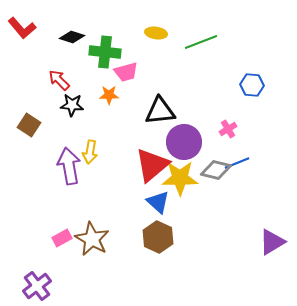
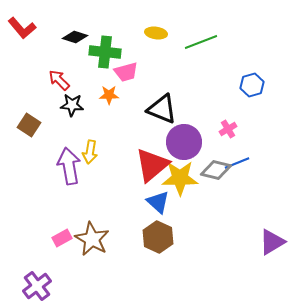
black diamond: moved 3 px right
blue hexagon: rotated 20 degrees counterclockwise
black triangle: moved 2 px right, 2 px up; rotated 28 degrees clockwise
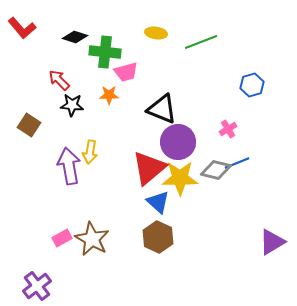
purple circle: moved 6 px left
red triangle: moved 3 px left, 3 px down
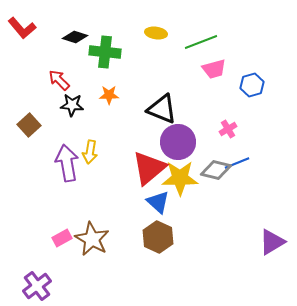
pink trapezoid: moved 88 px right, 3 px up
brown square: rotated 15 degrees clockwise
purple arrow: moved 2 px left, 3 px up
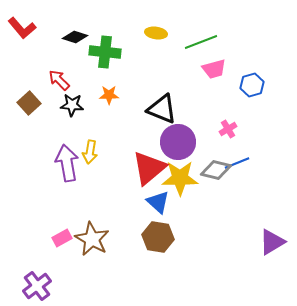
brown square: moved 22 px up
brown hexagon: rotated 16 degrees counterclockwise
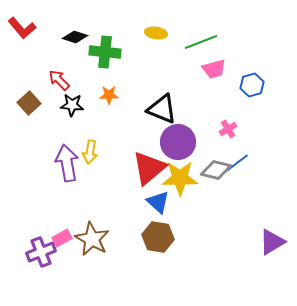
blue line: rotated 15 degrees counterclockwise
purple cross: moved 4 px right, 34 px up; rotated 16 degrees clockwise
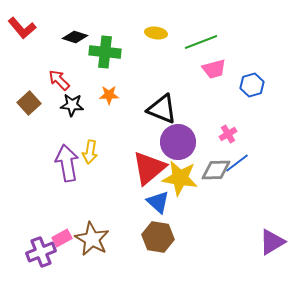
pink cross: moved 5 px down
gray diamond: rotated 16 degrees counterclockwise
yellow star: rotated 9 degrees clockwise
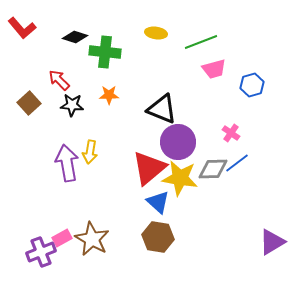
pink cross: moved 3 px right, 1 px up; rotated 24 degrees counterclockwise
gray diamond: moved 3 px left, 1 px up
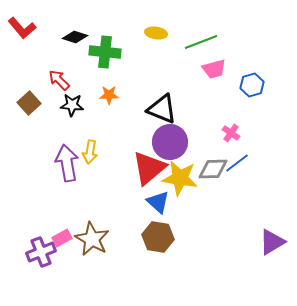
purple circle: moved 8 px left
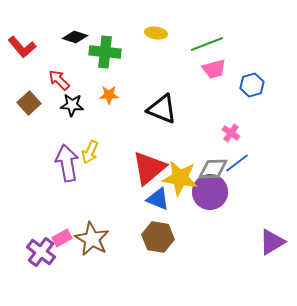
red L-shape: moved 19 px down
green line: moved 6 px right, 2 px down
purple circle: moved 40 px right, 50 px down
yellow arrow: rotated 15 degrees clockwise
blue triangle: moved 3 px up; rotated 20 degrees counterclockwise
purple cross: rotated 32 degrees counterclockwise
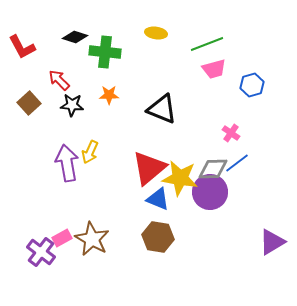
red L-shape: rotated 12 degrees clockwise
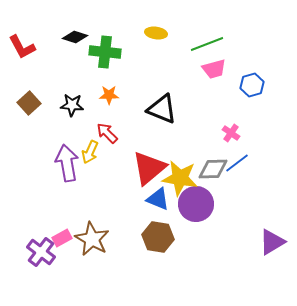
red arrow: moved 48 px right, 53 px down
purple circle: moved 14 px left, 12 px down
